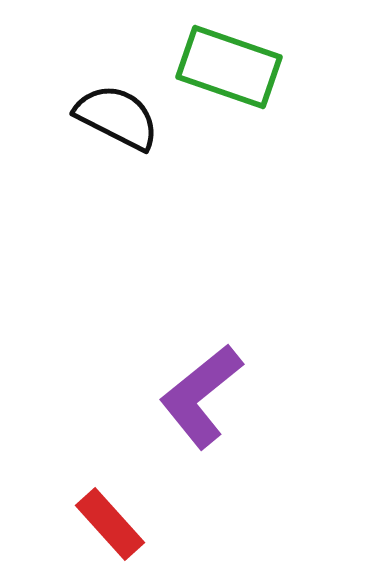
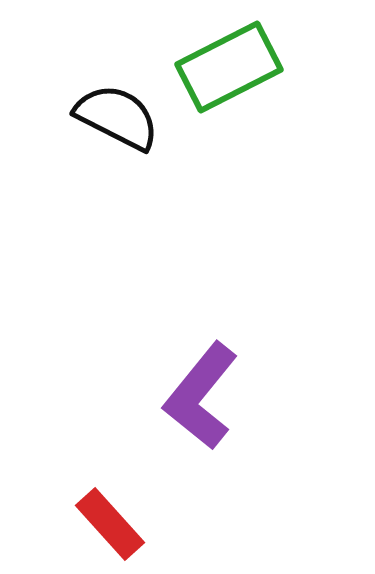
green rectangle: rotated 46 degrees counterclockwise
purple L-shape: rotated 12 degrees counterclockwise
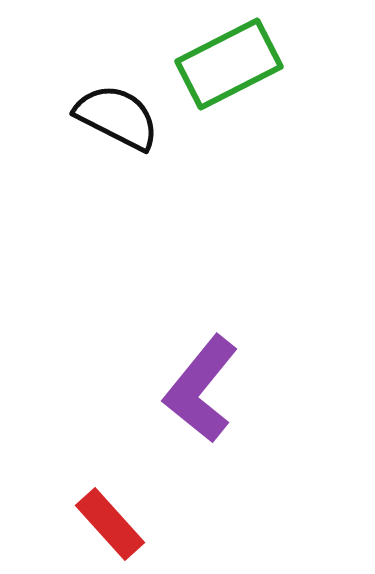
green rectangle: moved 3 px up
purple L-shape: moved 7 px up
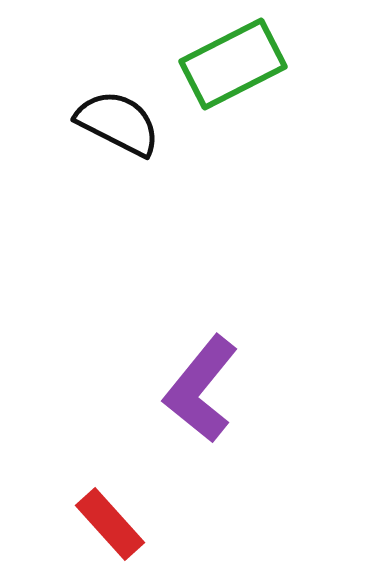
green rectangle: moved 4 px right
black semicircle: moved 1 px right, 6 px down
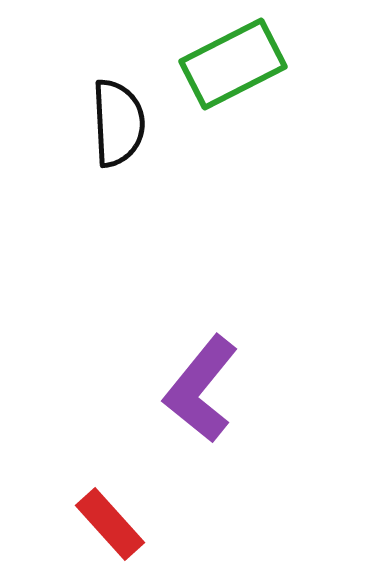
black semicircle: rotated 60 degrees clockwise
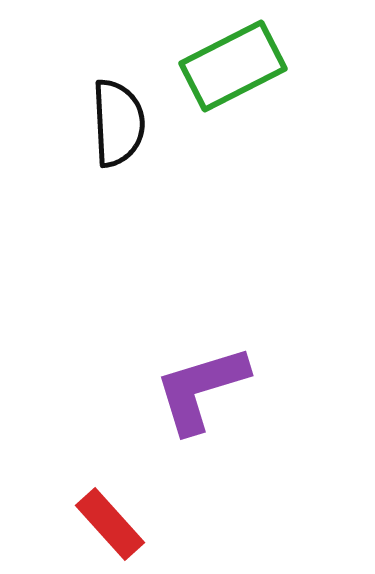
green rectangle: moved 2 px down
purple L-shape: rotated 34 degrees clockwise
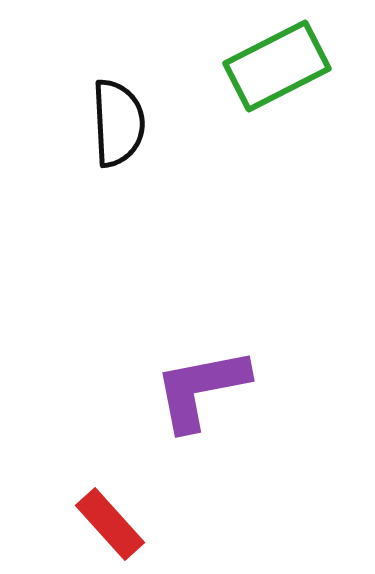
green rectangle: moved 44 px right
purple L-shape: rotated 6 degrees clockwise
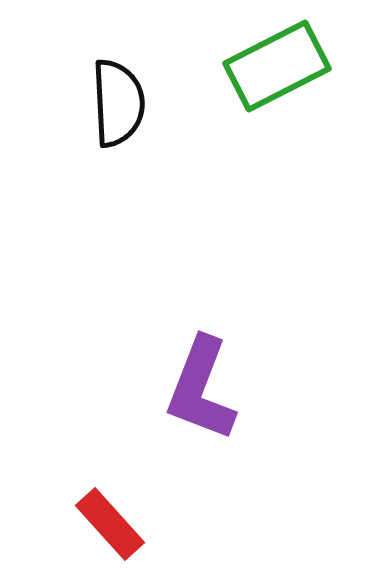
black semicircle: moved 20 px up
purple L-shape: rotated 58 degrees counterclockwise
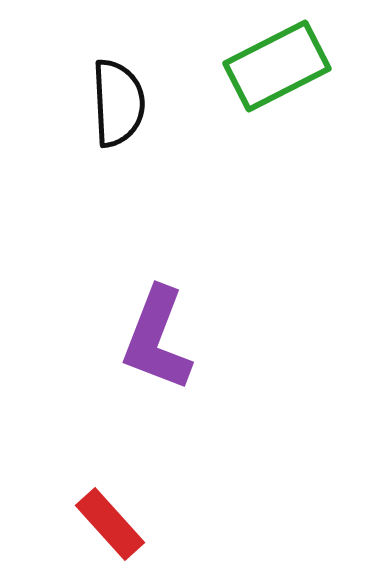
purple L-shape: moved 44 px left, 50 px up
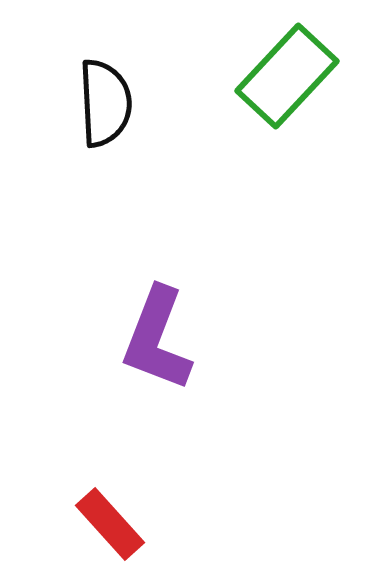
green rectangle: moved 10 px right, 10 px down; rotated 20 degrees counterclockwise
black semicircle: moved 13 px left
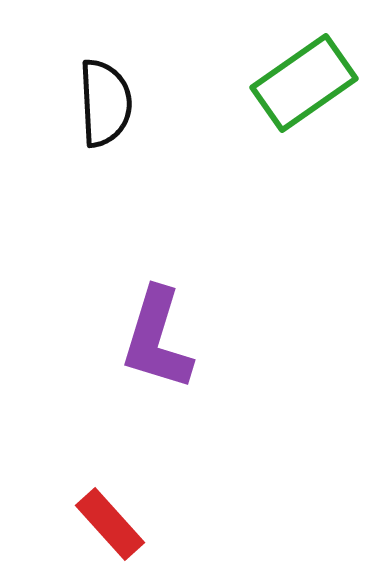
green rectangle: moved 17 px right, 7 px down; rotated 12 degrees clockwise
purple L-shape: rotated 4 degrees counterclockwise
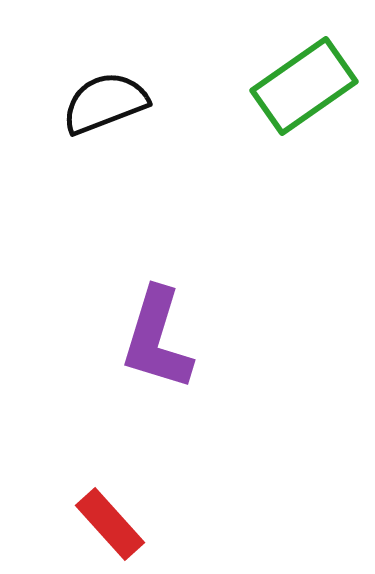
green rectangle: moved 3 px down
black semicircle: rotated 108 degrees counterclockwise
